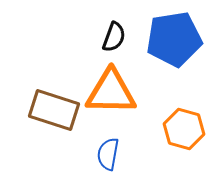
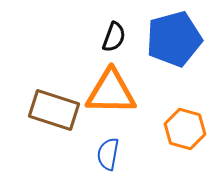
blue pentagon: rotated 6 degrees counterclockwise
orange hexagon: moved 1 px right
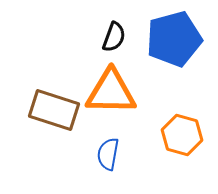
orange hexagon: moved 3 px left, 6 px down
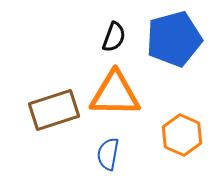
orange triangle: moved 4 px right, 2 px down
brown rectangle: rotated 36 degrees counterclockwise
orange hexagon: rotated 9 degrees clockwise
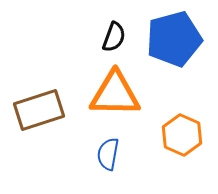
brown rectangle: moved 15 px left
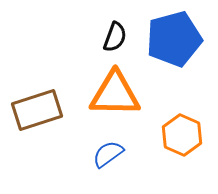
black semicircle: moved 1 px right
brown rectangle: moved 2 px left
blue semicircle: rotated 44 degrees clockwise
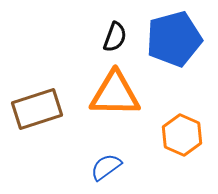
brown rectangle: moved 1 px up
blue semicircle: moved 2 px left, 13 px down
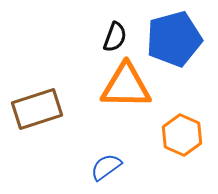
orange triangle: moved 11 px right, 8 px up
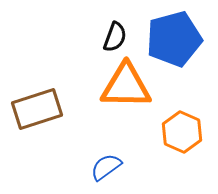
orange hexagon: moved 3 px up
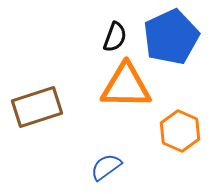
blue pentagon: moved 3 px left, 2 px up; rotated 10 degrees counterclockwise
brown rectangle: moved 2 px up
orange hexagon: moved 2 px left, 1 px up
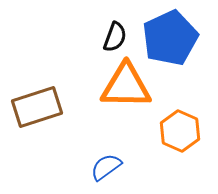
blue pentagon: moved 1 px left, 1 px down
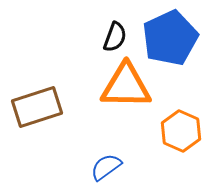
orange hexagon: moved 1 px right
